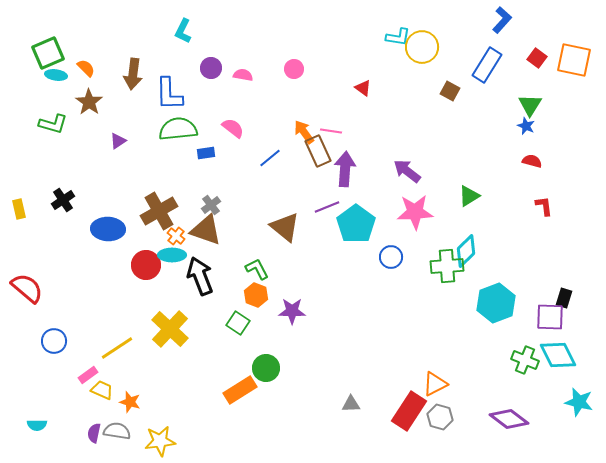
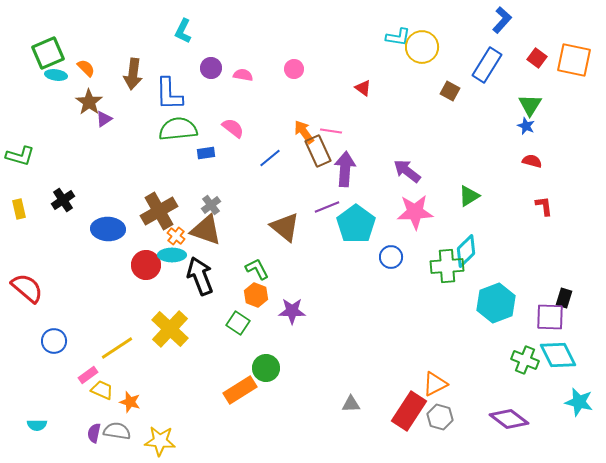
green L-shape at (53, 124): moved 33 px left, 32 px down
purple triangle at (118, 141): moved 14 px left, 22 px up
yellow star at (160, 441): rotated 12 degrees clockwise
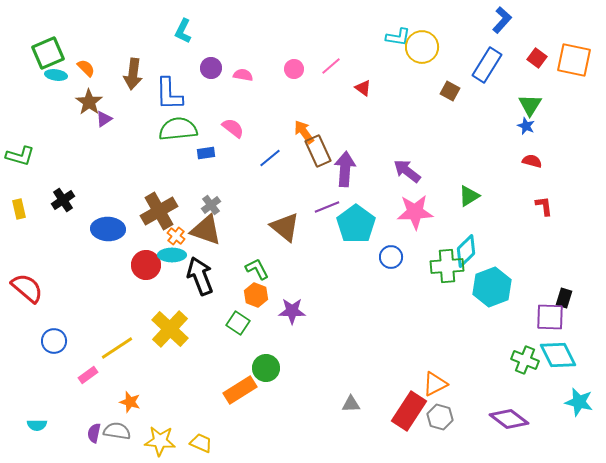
pink line at (331, 131): moved 65 px up; rotated 50 degrees counterclockwise
cyan hexagon at (496, 303): moved 4 px left, 16 px up
yellow trapezoid at (102, 390): moved 99 px right, 53 px down
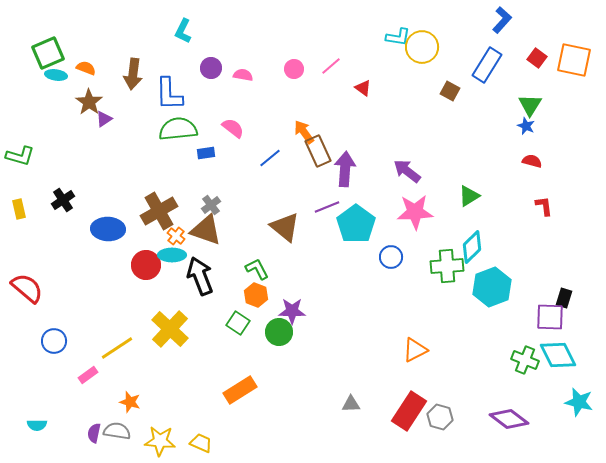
orange semicircle at (86, 68): rotated 24 degrees counterclockwise
cyan diamond at (466, 251): moved 6 px right, 4 px up
green circle at (266, 368): moved 13 px right, 36 px up
orange triangle at (435, 384): moved 20 px left, 34 px up
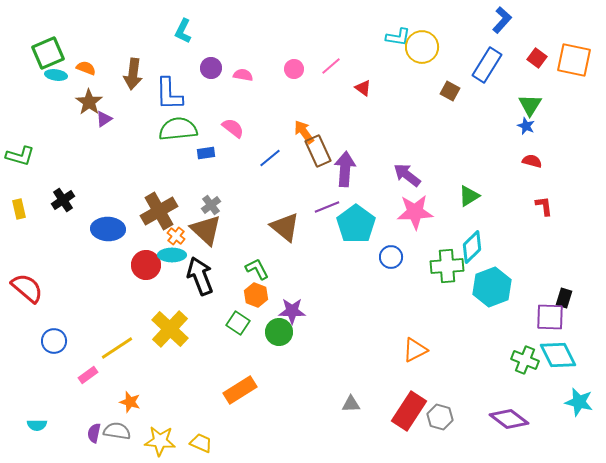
purple arrow at (407, 171): moved 4 px down
brown triangle at (206, 230): rotated 24 degrees clockwise
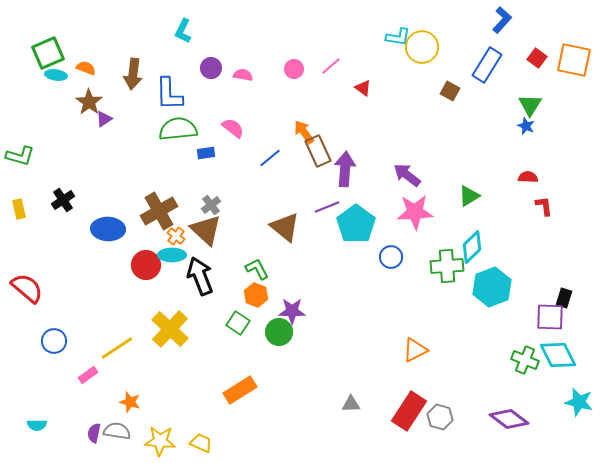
red semicircle at (532, 161): moved 4 px left, 16 px down; rotated 12 degrees counterclockwise
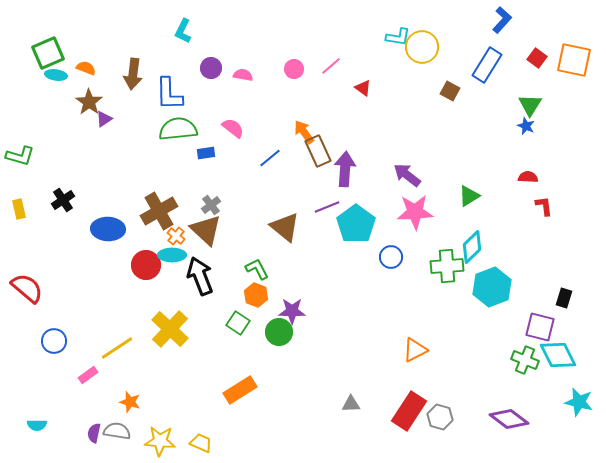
purple square at (550, 317): moved 10 px left, 10 px down; rotated 12 degrees clockwise
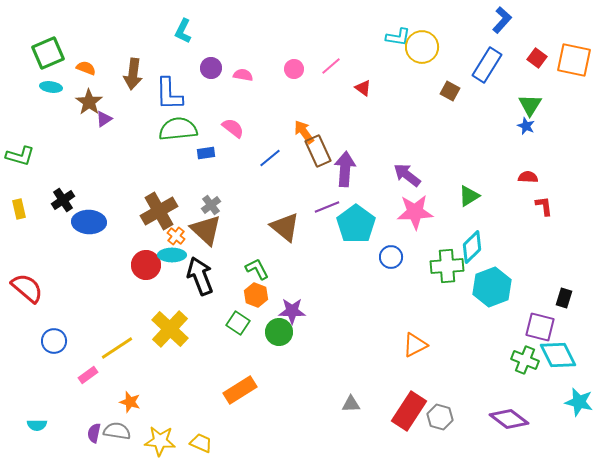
cyan ellipse at (56, 75): moved 5 px left, 12 px down
blue ellipse at (108, 229): moved 19 px left, 7 px up
orange triangle at (415, 350): moved 5 px up
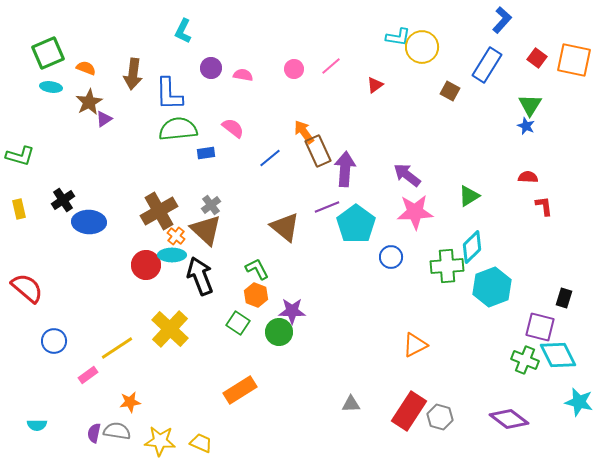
red triangle at (363, 88): moved 12 px right, 3 px up; rotated 48 degrees clockwise
brown star at (89, 102): rotated 8 degrees clockwise
orange star at (130, 402): rotated 25 degrees counterclockwise
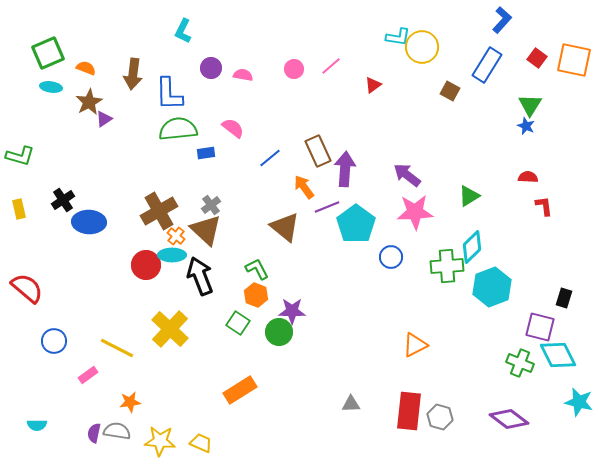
red triangle at (375, 85): moved 2 px left
orange arrow at (304, 132): moved 55 px down
yellow line at (117, 348): rotated 60 degrees clockwise
green cross at (525, 360): moved 5 px left, 3 px down
red rectangle at (409, 411): rotated 27 degrees counterclockwise
